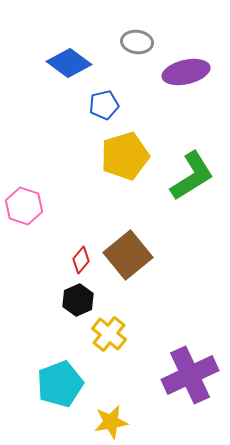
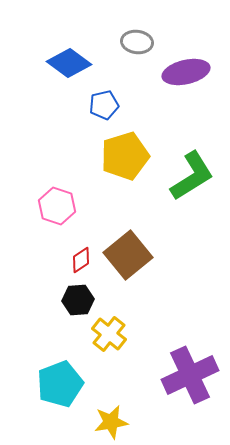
pink hexagon: moved 33 px right
red diamond: rotated 16 degrees clockwise
black hexagon: rotated 20 degrees clockwise
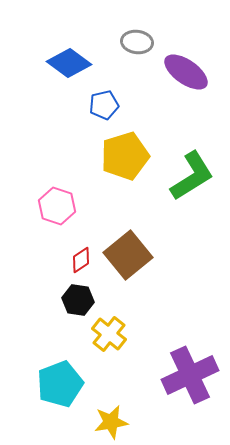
purple ellipse: rotated 48 degrees clockwise
black hexagon: rotated 12 degrees clockwise
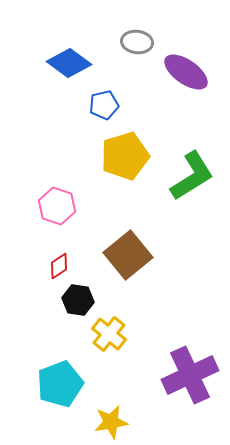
red diamond: moved 22 px left, 6 px down
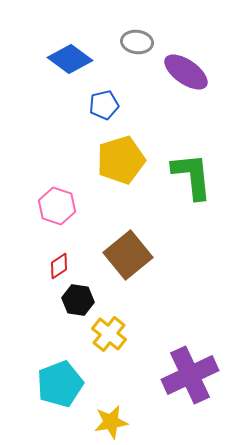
blue diamond: moved 1 px right, 4 px up
yellow pentagon: moved 4 px left, 4 px down
green L-shape: rotated 64 degrees counterclockwise
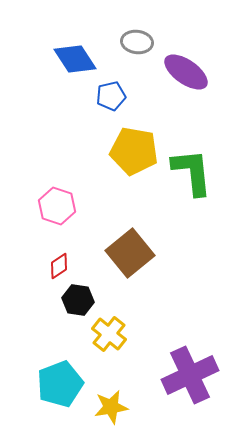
blue diamond: moved 5 px right; rotated 21 degrees clockwise
blue pentagon: moved 7 px right, 9 px up
yellow pentagon: moved 13 px right, 9 px up; rotated 27 degrees clockwise
green L-shape: moved 4 px up
brown square: moved 2 px right, 2 px up
yellow star: moved 15 px up
